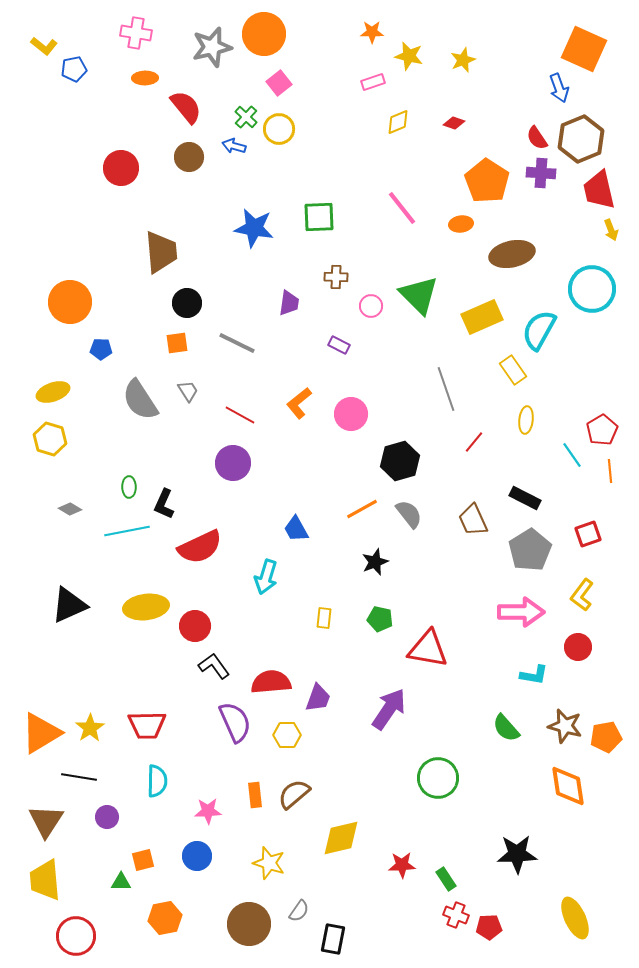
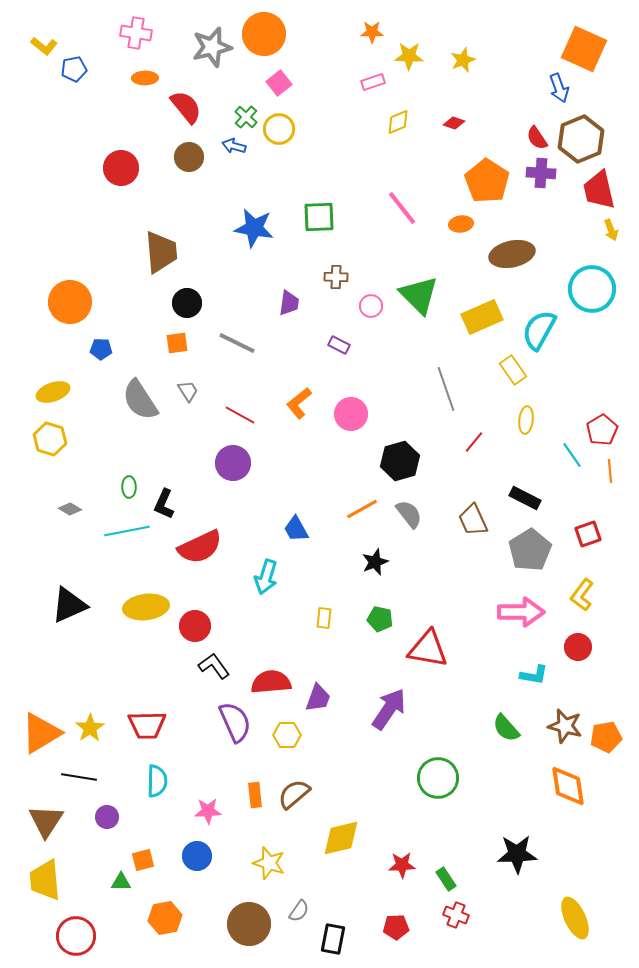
yellow star at (409, 56): rotated 12 degrees counterclockwise
red pentagon at (489, 927): moved 93 px left
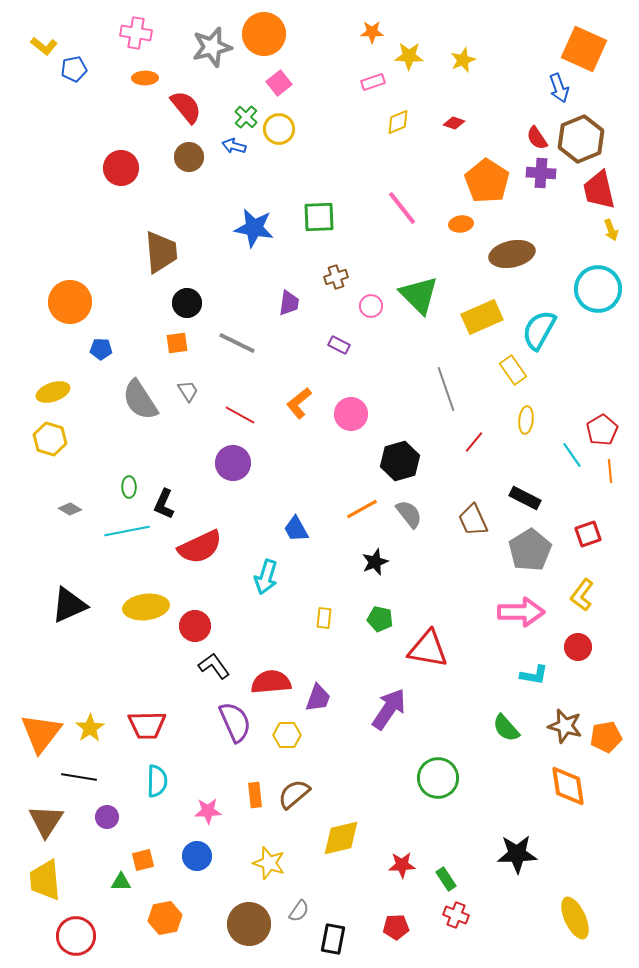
brown cross at (336, 277): rotated 20 degrees counterclockwise
cyan circle at (592, 289): moved 6 px right
orange triangle at (41, 733): rotated 21 degrees counterclockwise
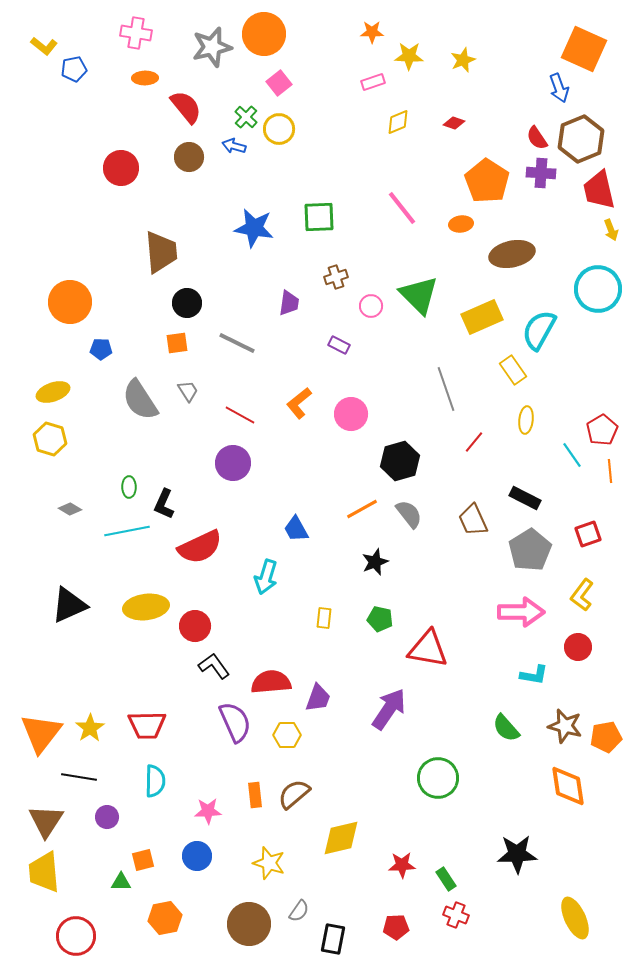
cyan semicircle at (157, 781): moved 2 px left
yellow trapezoid at (45, 880): moved 1 px left, 8 px up
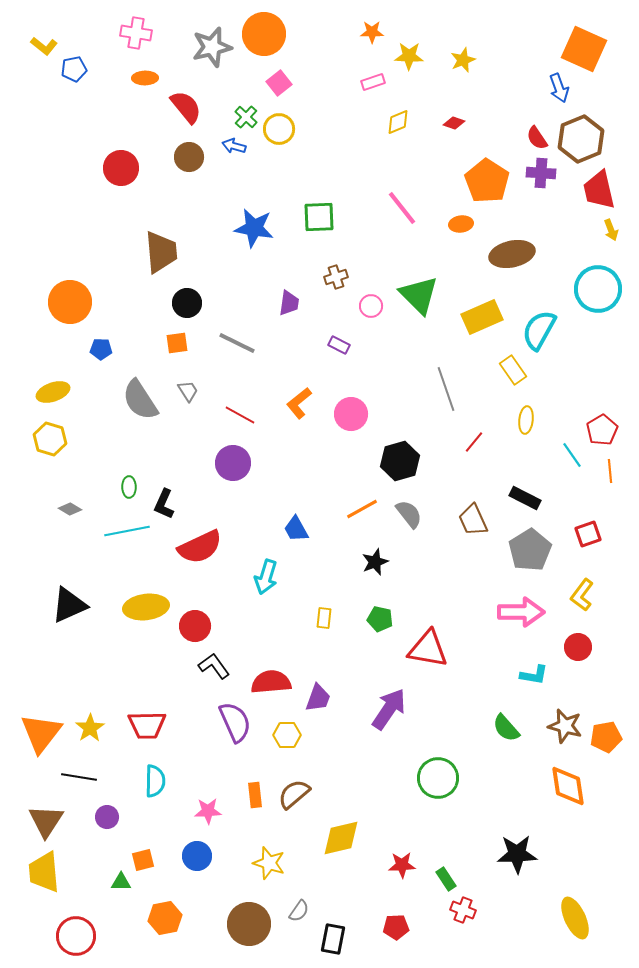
red cross at (456, 915): moved 7 px right, 5 px up
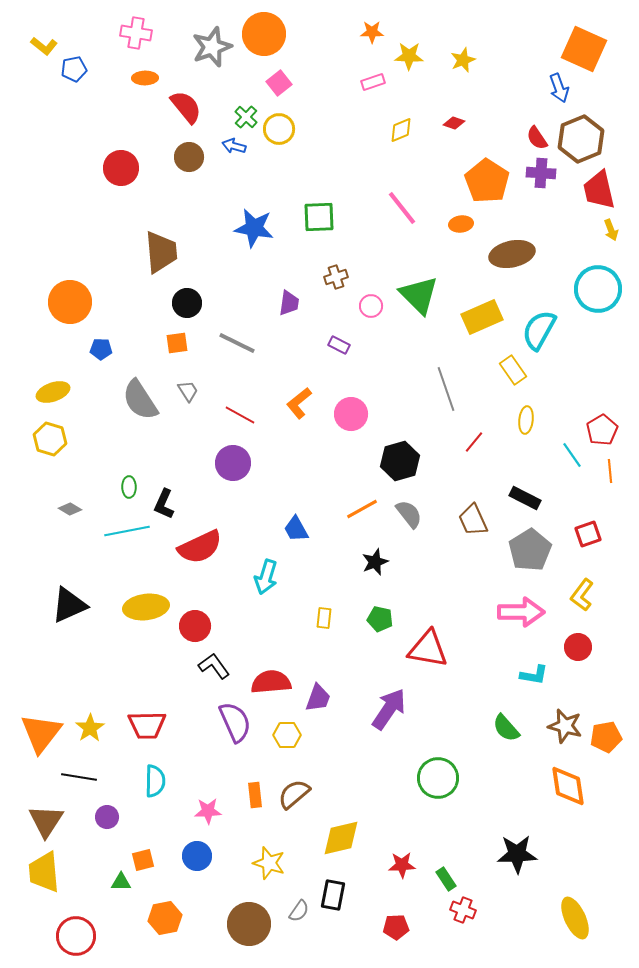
gray star at (212, 47): rotated 6 degrees counterclockwise
yellow diamond at (398, 122): moved 3 px right, 8 px down
black rectangle at (333, 939): moved 44 px up
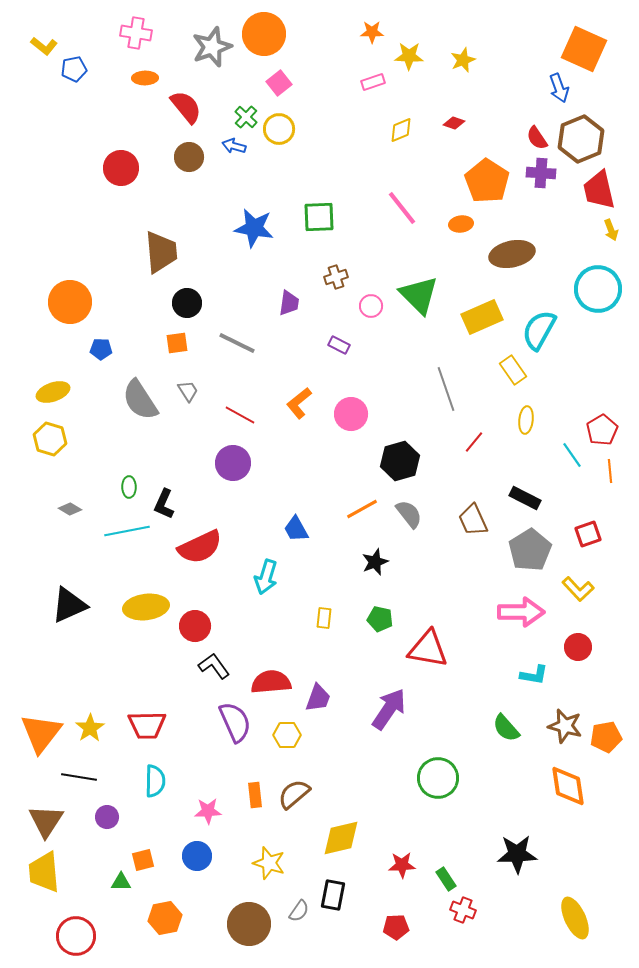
yellow L-shape at (582, 595): moved 4 px left, 6 px up; rotated 80 degrees counterclockwise
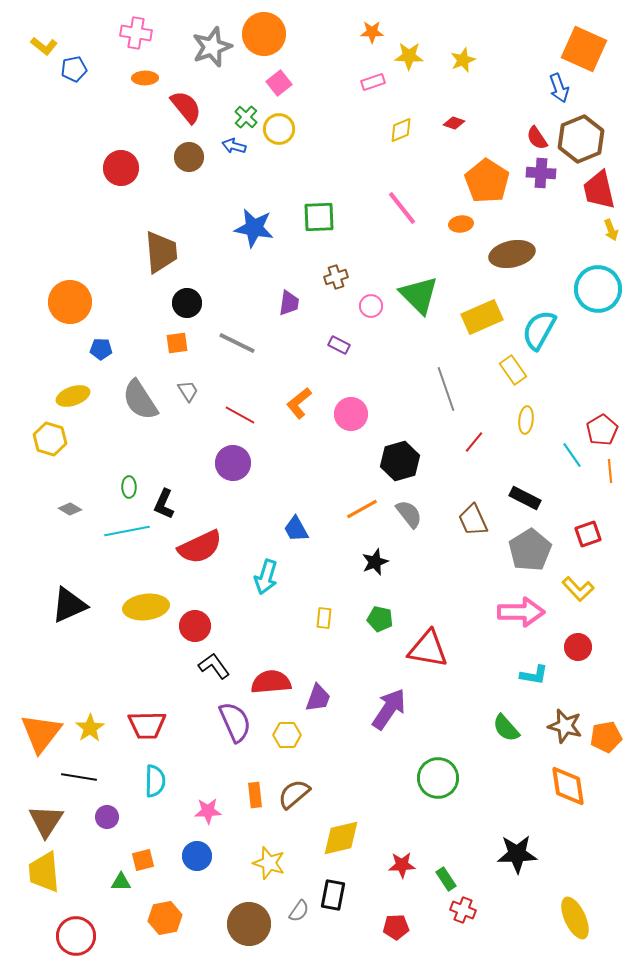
yellow ellipse at (53, 392): moved 20 px right, 4 px down
